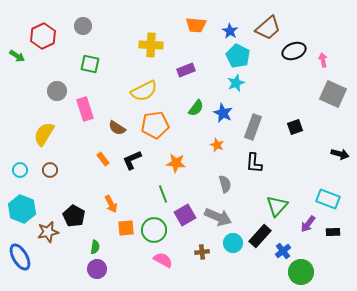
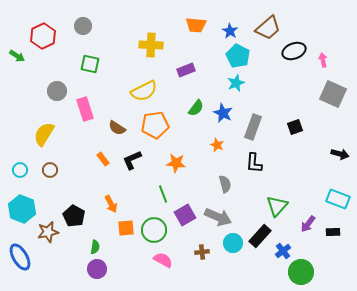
cyan rectangle at (328, 199): moved 10 px right
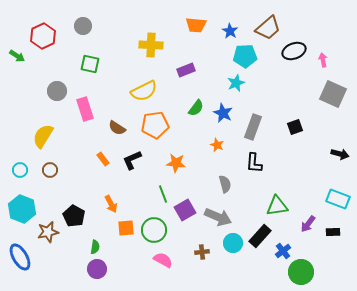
cyan pentagon at (238, 56): moved 7 px right; rotated 30 degrees counterclockwise
yellow semicircle at (44, 134): moved 1 px left, 2 px down
green triangle at (277, 206): rotated 40 degrees clockwise
purple square at (185, 215): moved 5 px up
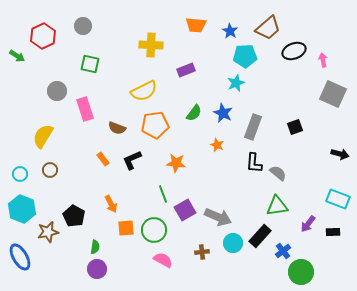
green semicircle at (196, 108): moved 2 px left, 5 px down
brown semicircle at (117, 128): rotated 12 degrees counterclockwise
cyan circle at (20, 170): moved 4 px down
gray semicircle at (225, 184): moved 53 px right, 11 px up; rotated 36 degrees counterclockwise
